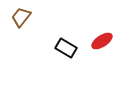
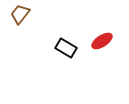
brown trapezoid: moved 1 px left, 3 px up
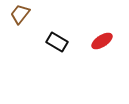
black rectangle: moved 9 px left, 6 px up
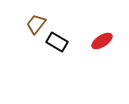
brown trapezoid: moved 16 px right, 10 px down
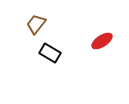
black rectangle: moved 7 px left, 11 px down
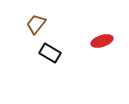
red ellipse: rotated 15 degrees clockwise
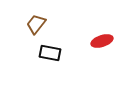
black rectangle: rotated 20 degrees counterclockwise
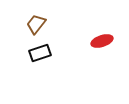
black rectangle: moved 10 px left; rotated 30 degrees counterclockwise
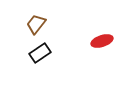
black rectangle: rotated 15 degrees counterclockwise
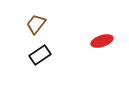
black rectangle: moved 2 px down
